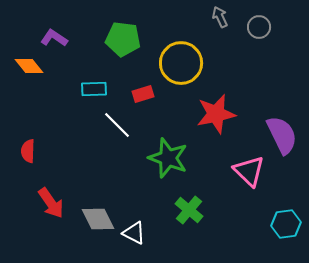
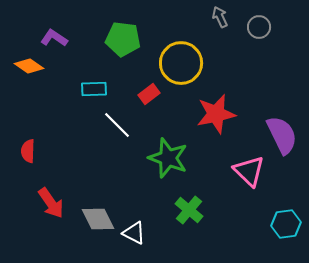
orange diamond: rotated 16 degrees counterclockwise
red rectangle: moved 6 px right; rotated 20 degrees counterclockwise
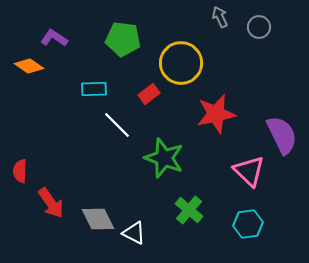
red semicircle: moved 8 px left, 20 px down
green star: moved 4 px left
cyan hexagon: moved 38 px left
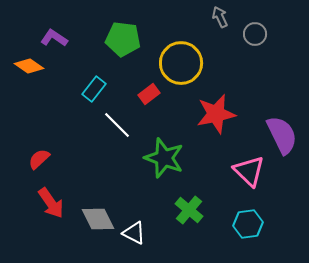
gray circle: moved 4 px left, 7 px down
cyan rectangle: rotated 50 degrees counterclockwise
red semicircle: moved 19 px right, 12 px up; rotated 45 degrees clockwise
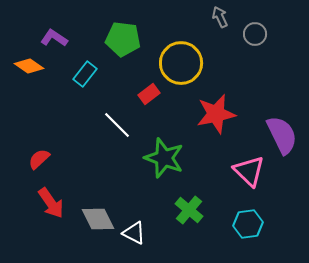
cyan rectangle: moved 9 px left, 15 px up
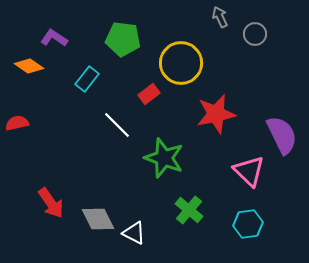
cyan rectangle: moved 2 px right, 5 px down
red semicircle: moved 22 px left, 36 px up; rotated 30 degrees clockwise
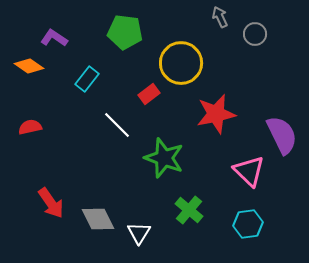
green pentagon: moved 2 px right, 7 px up
red semicircle: moved 13 px right, 4 px down
white triangle: moved 5 px right; rotated 35 degrees clockwise
